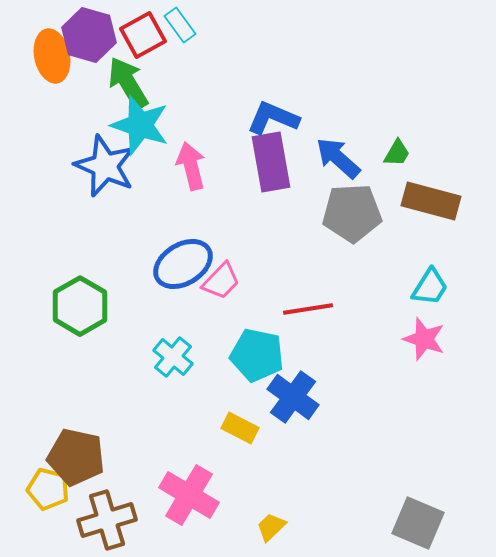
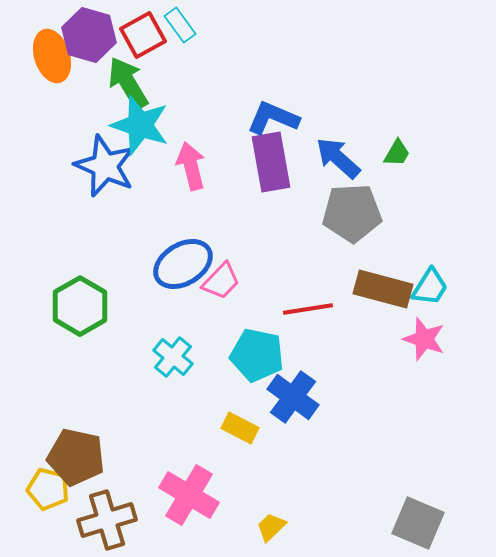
orange ellipse: rotated 6 degrees counterclockwise
brown rectangle: moved 48 px left, 88 px down
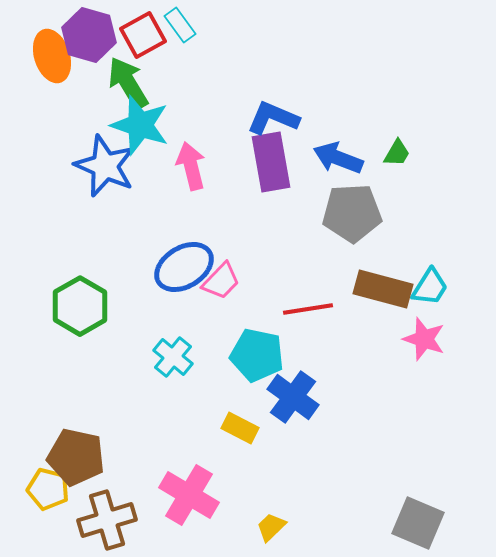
blue arrow: rotated 21 degrees counterclockwise
blue ellipse: moved 1 px right, 3 px down
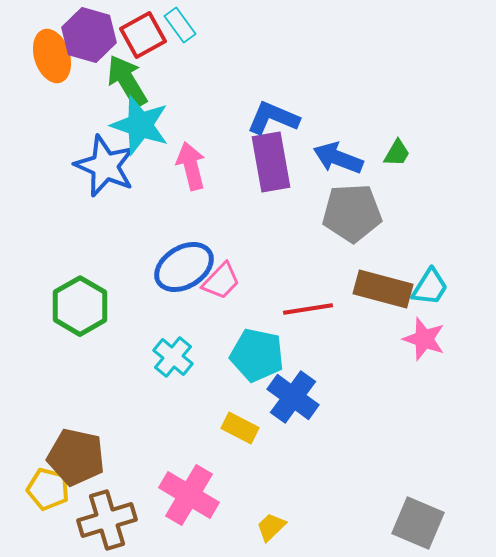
green arrow: moved 1 px left, 2 px up
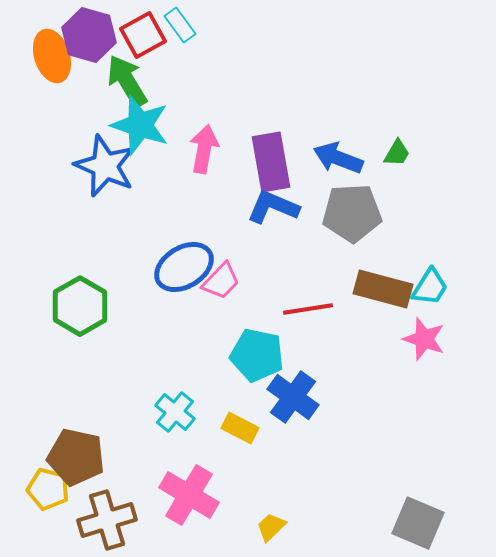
blue L-shape: moved 89 px down
pink arrow: moved 13 px right, 17 px up; rotated 24 degrees clockwise
cyan cross: moved 2 px right, 55 px down
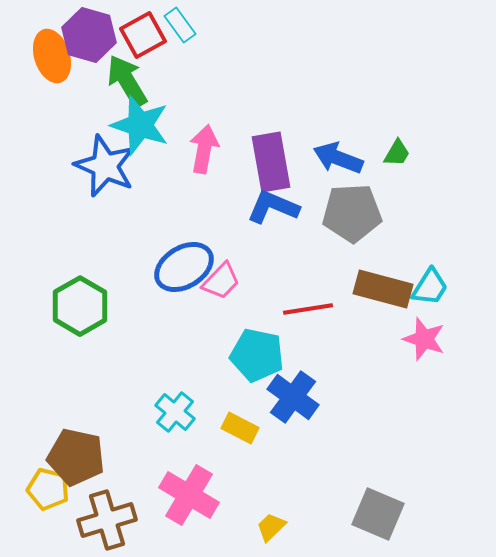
gray square: moved 40 px left, 9 px up
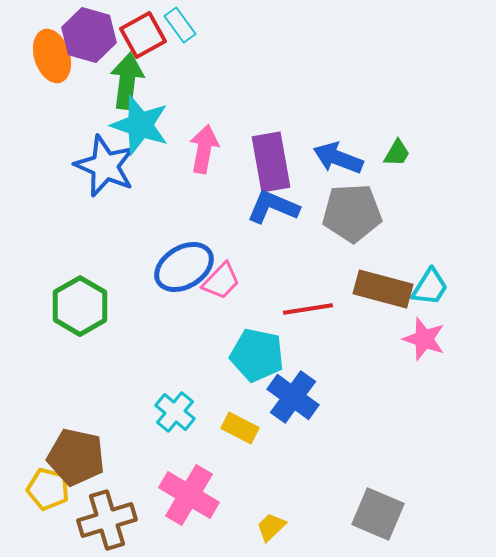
green arrow: rotated 38 degrees clockwise
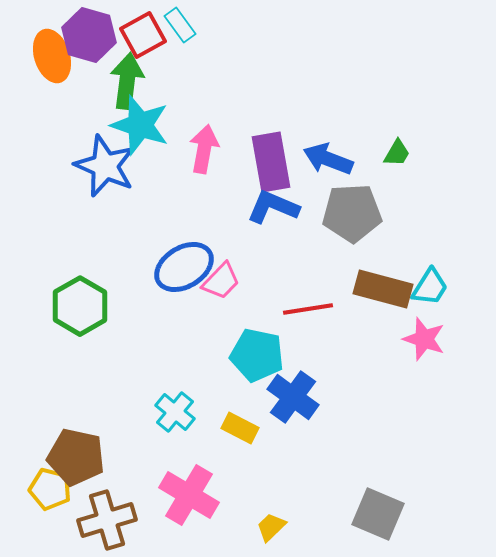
blue arrow: moved 10 px left, 1 px down
yellow pentagon: moved 2 px right
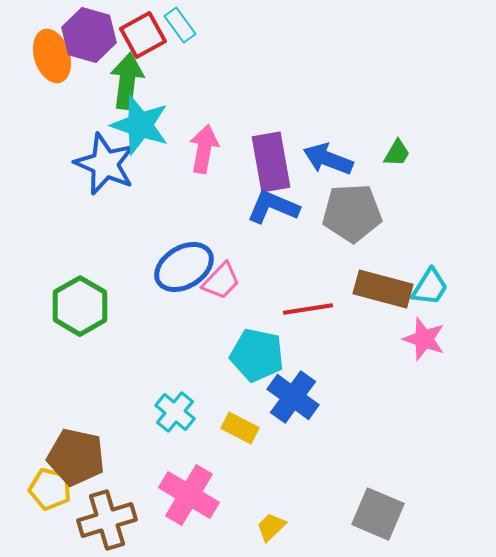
blue star: moved 2 px up
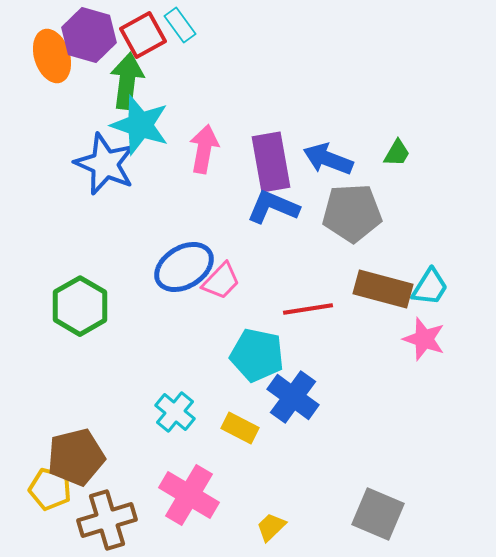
brown pentagon: rotated 26 degrees counterclockwise
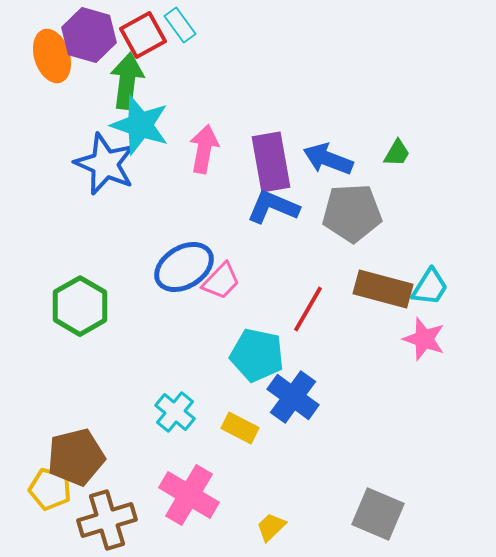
red line: rotated 51 degrees counterclockwise
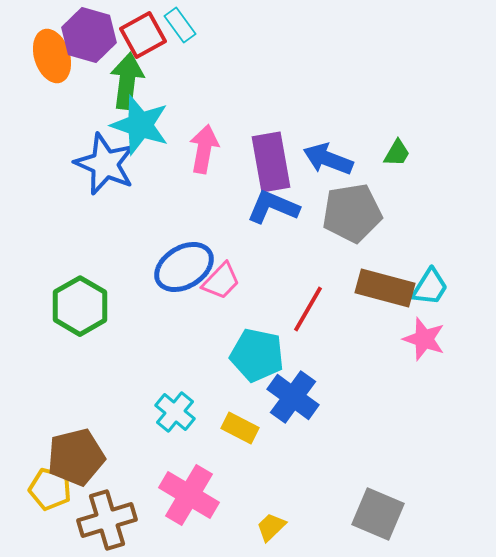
gray pentagon: rotated 6 degrees counterclockwise
brown rectangle: moved 2 px right, 1 px up
